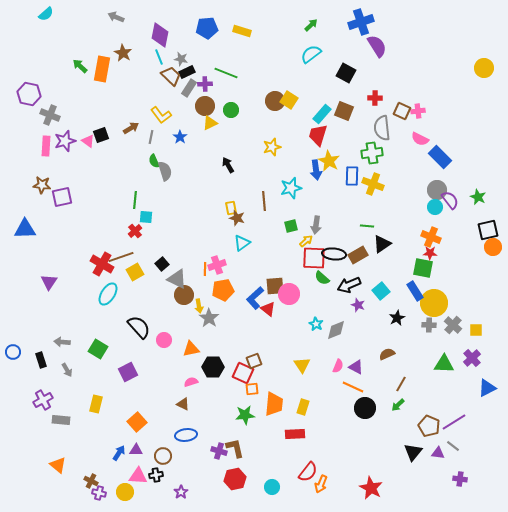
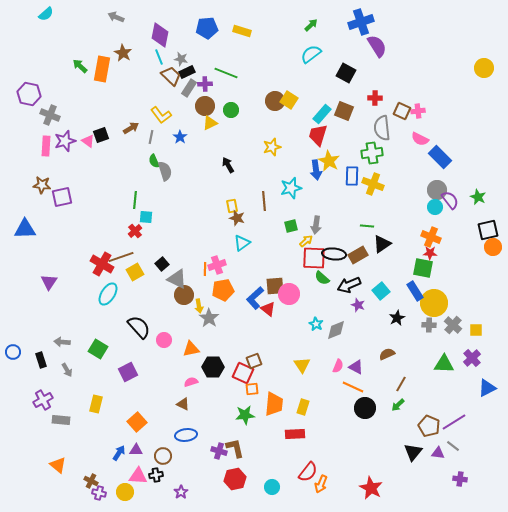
yellow rectangle at (231, 208): moved 1 px right, 2 px up
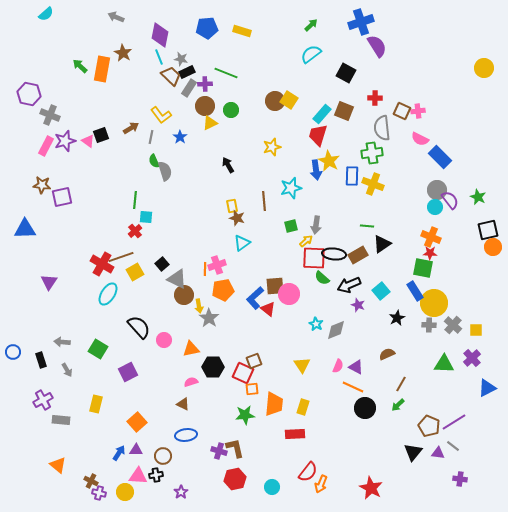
pink rectangle at (46, 146): rotated 24 degrees clockwise
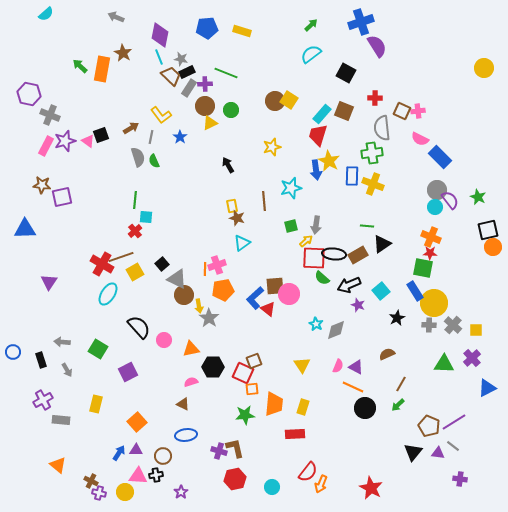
gray semicircle at (165, 171): moved 27 px left, 14 px up
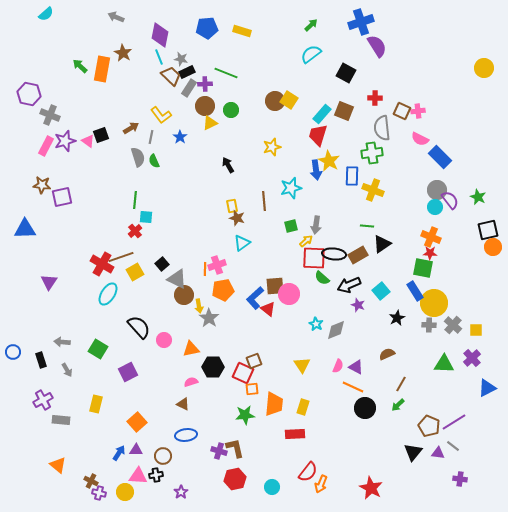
yellow cross at (373, 184): moved 6 px down
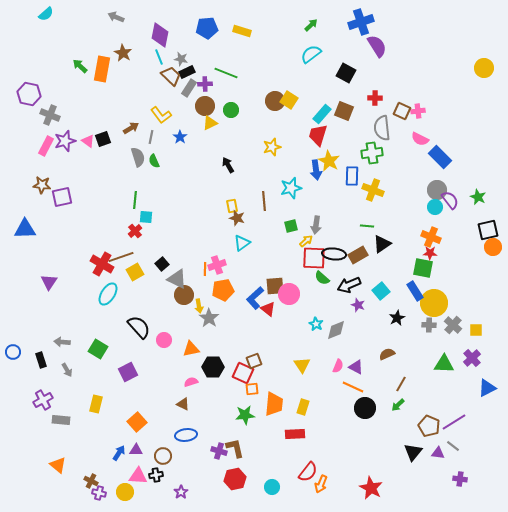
black square at (101, 135): moved 2 px right, 4 px down
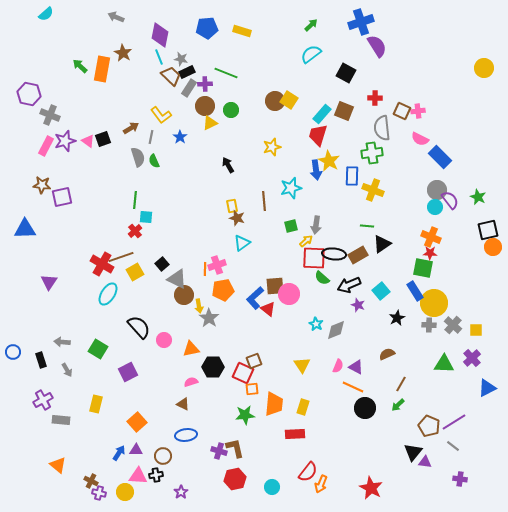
purple triangle at (438, 453): moved 13 px left, 9 px down
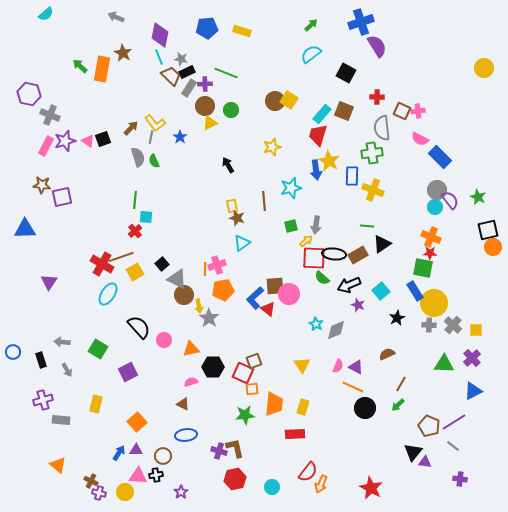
red cross at (375, 98): moved 2 px right, 1 px up
yellow L-shape at (161, 115): moved 6 px left, 8 px down
brown arrow at (131, 128): rotated 14 degrees counterclockwise
blue triangle at (487, 388): moved 14 px left, 3 px down
purple cross at (43, 400): rotated 12 degrees clockwise
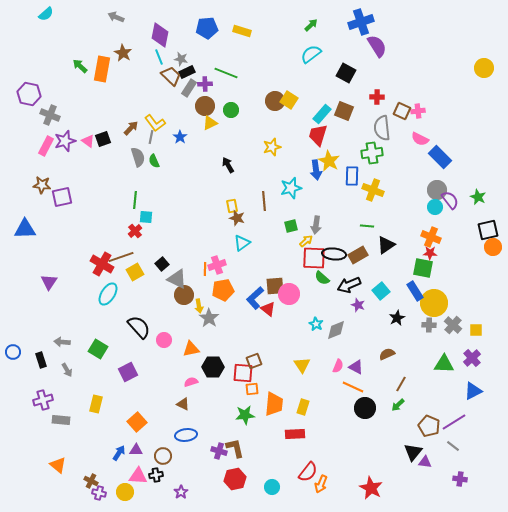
black triangle at (382, 244): moved 4 px right, 1 px down
red square at (243, 373): rotated 20 degrees counterclockwise
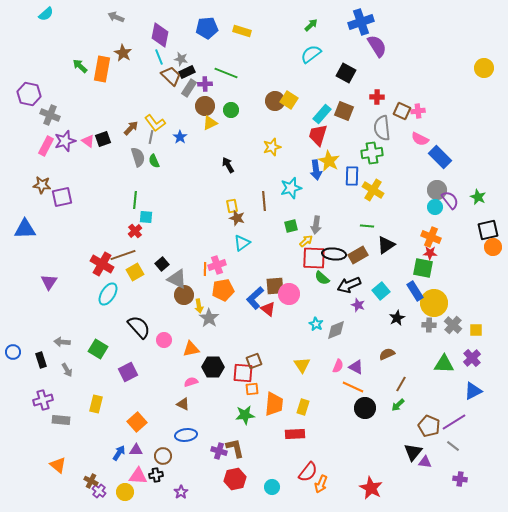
yellow cross at (373, 190): rotated 10 degrees clockwise
brown line at (121, 257): moved 2 px right, 2 px up
purple cross at (99, 493): moved 2 px up; rotated 24 degrees clockwise
